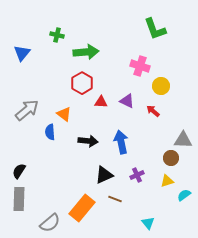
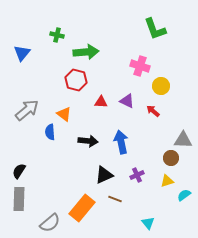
red hexagon: moved 6 px left, 3 px up; rotated 15 degrees counterclockwise
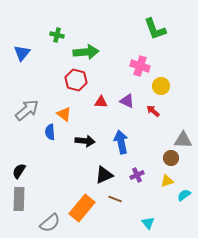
black arrow: moved 3 px left
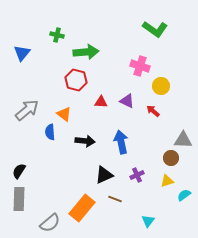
green L-shape: rotated 35 degrees counterclockwise
cyan triangle: moved 2 px up; rotated 16 degrees clockwise
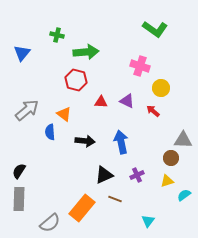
yellow circle: moved 2 px down
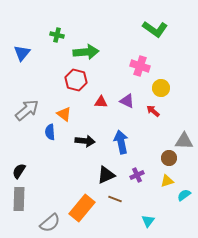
gray triangle: moved 1 px right, 1 px down
brown circle: moved 2 px left
black triangle: moved 2 px right
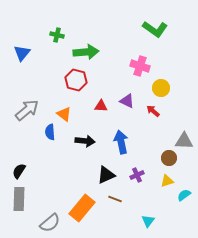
red triangle: moved 4 px down
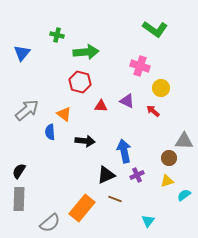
red hexagon: moved 4 px right, 2 px down
blue arrow: moved 3 px right, 9 px down
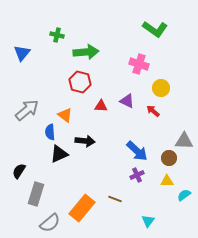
pink cross: moved 1 px left, 2 px up
orange triangle: moved 1 px right, 1 px down
blue arrow: moved 13 px right; rotated 145 degrees clockwise
black triangle: moved 47 px left, 21 px up
yellow triangle: rotated 16 degrees clockwise
gray rectangle: moved 17 px right, 5 px up; rotated 15 degrees clockwise
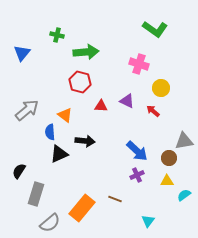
gray triangle: rotated 12 degrees counterclockwise
